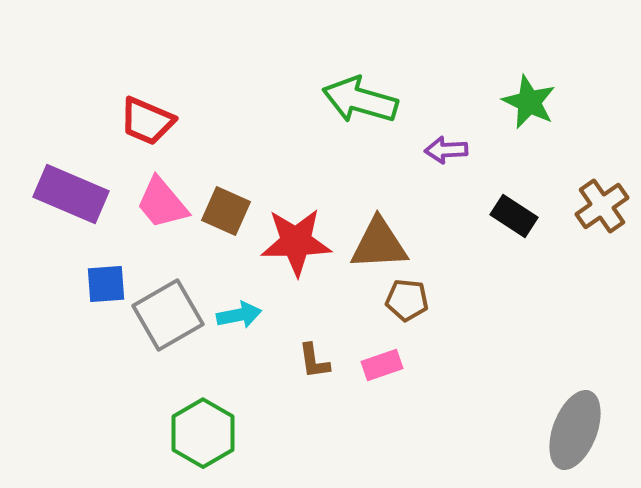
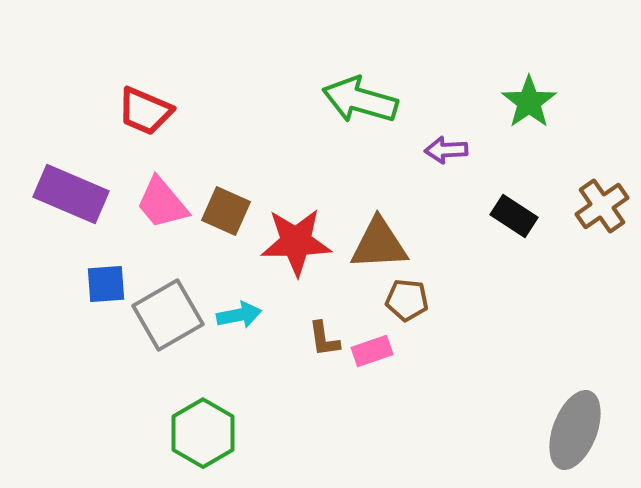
green star: rotated 12 degrees clockwise
red trapezoid: moved 2 px left, 10 px up
brown L-shape: moved 10 px right, 22 px up
pink rectangle: moved 10 px left, 14 px up
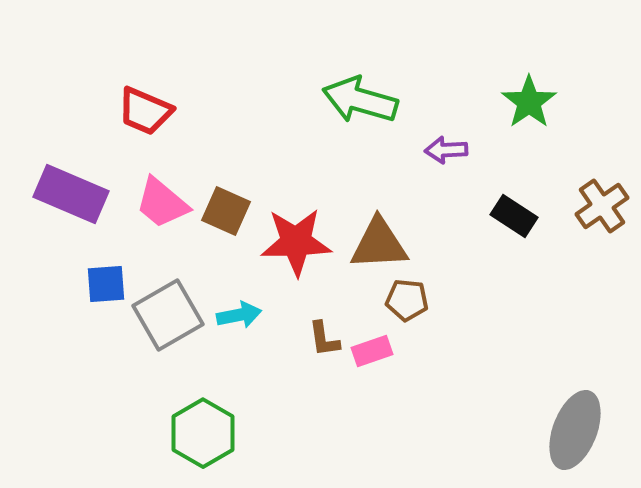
pink trapezoid: rotated 10 degrees counterclockwise
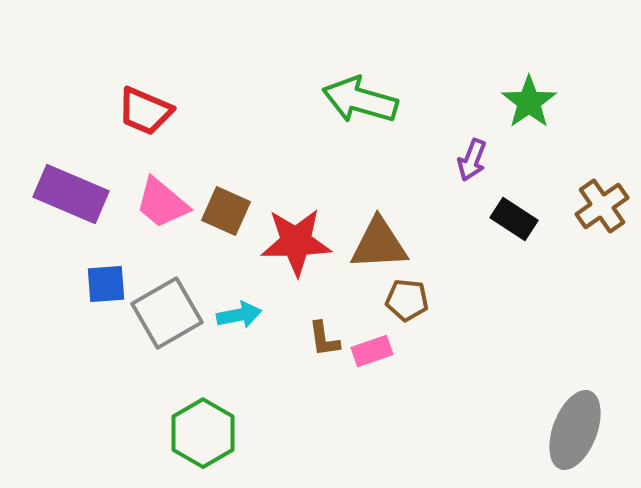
purple arrow: moved 26 px right, 10 px down; rotated 66 degrees counterclockwise
black rectangle: moved 3 px down
gray square: moved 1 px left, 2 px up
